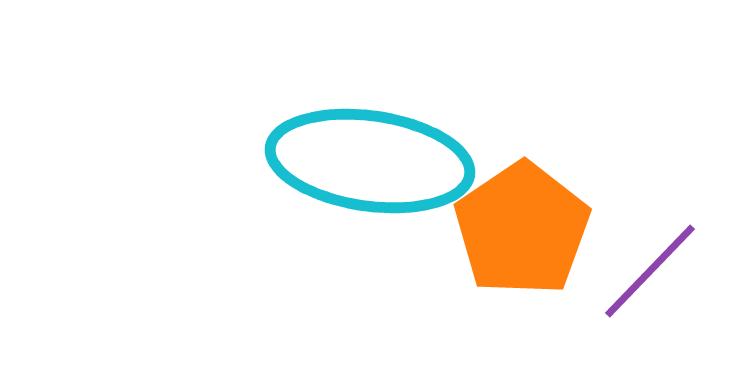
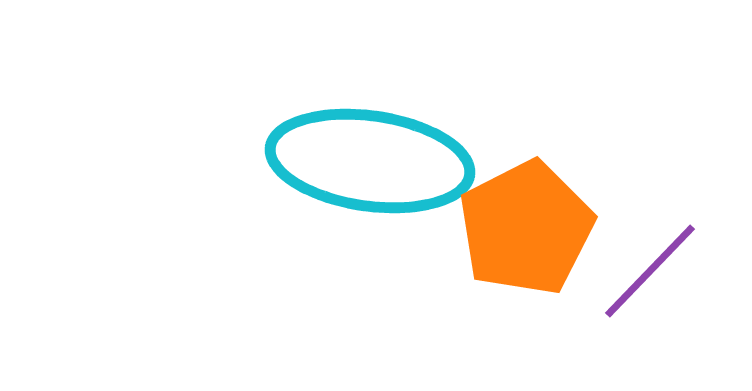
orange pentagon: moved 4 px right, 1 px up; rotated 7 degrees clockwise
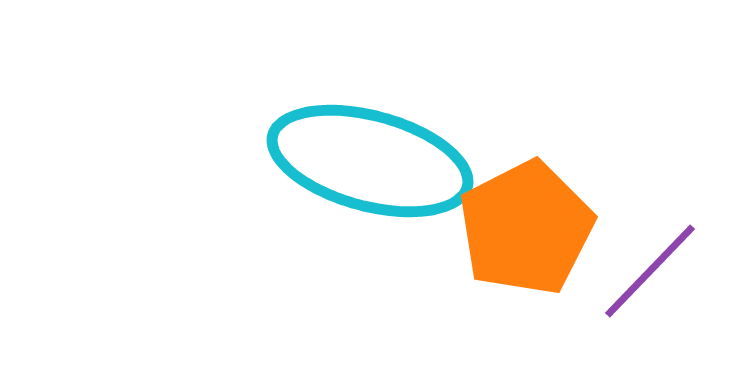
cyan ellipse: rotated 7 degrees clockwise
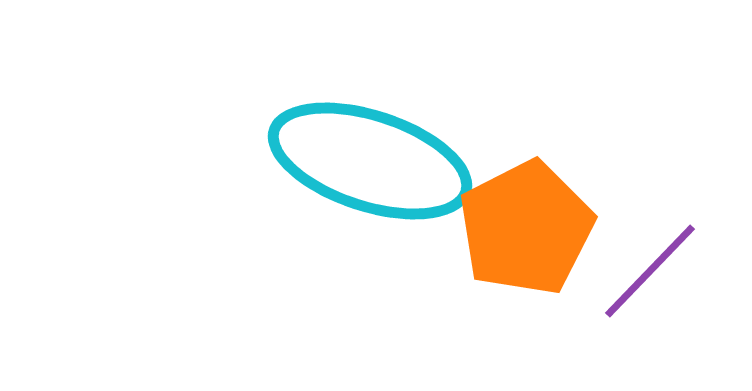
cyan ellipse: rotated 3 degrees clockwise
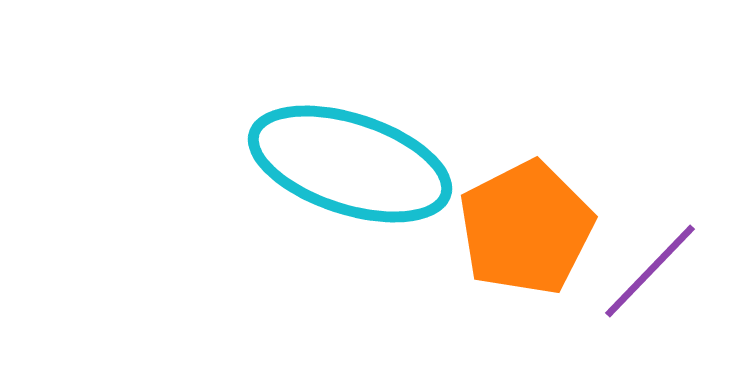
cyan ellipse: moved 20 px left, 3 px down
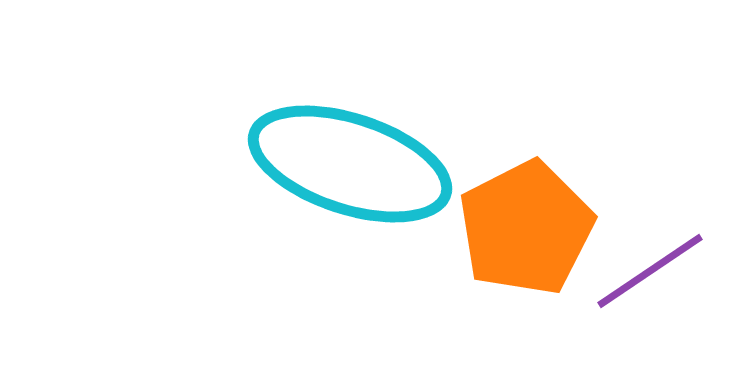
purple line: rotated 12 degrees clockwise
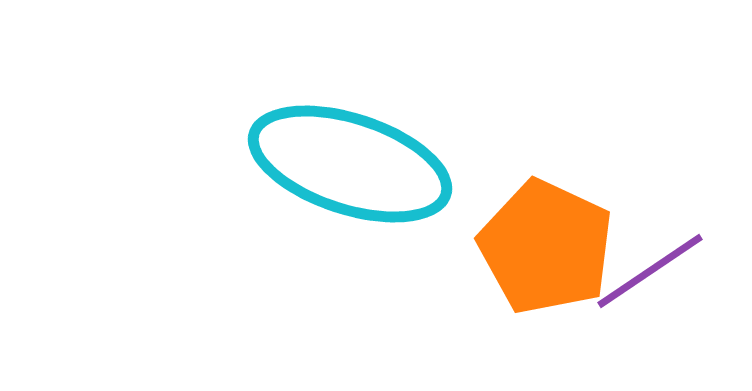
orange pentagon: moved 20 px right, 19 px down; rotated 20 degrees counterclockwise
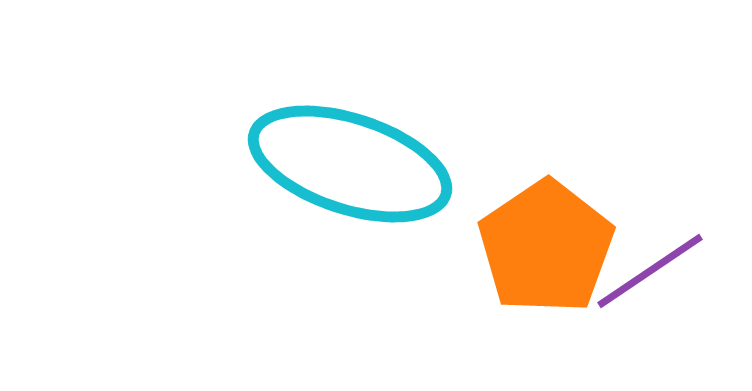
orange pentagon: rotated 13 degrees clockwise
